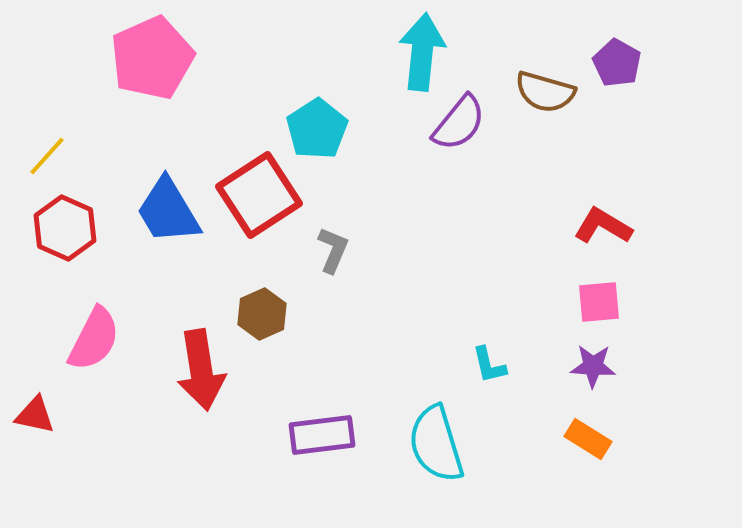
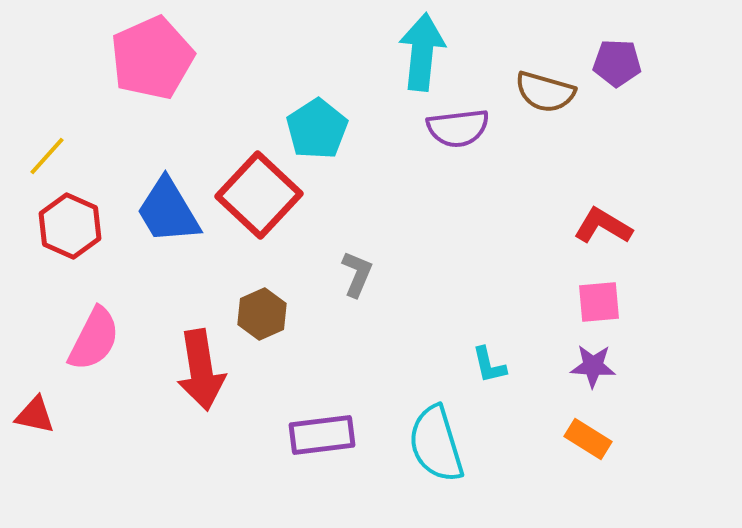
purple pentagon: rotated 27 degrees counterclockwise
purple semicircle: moved 1 px left, 5 px down; rotated 44 degrees clockwise
red square: rotated 14 degrees counterclockwise
red hexagon: moved 5 px right, 2 px up
gray L-shape: moved 24 px right, 24 px down
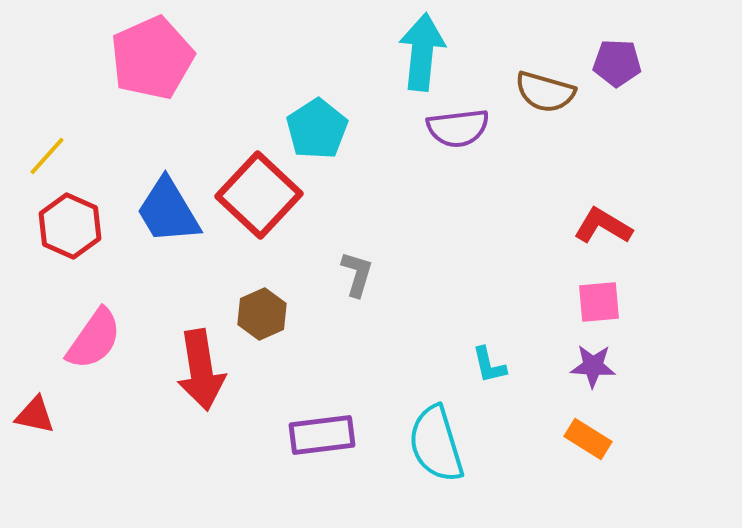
gray L-shape: rotated 6 degrees counterclockwise
pink semicircle: rotated 8 degrees clockwise
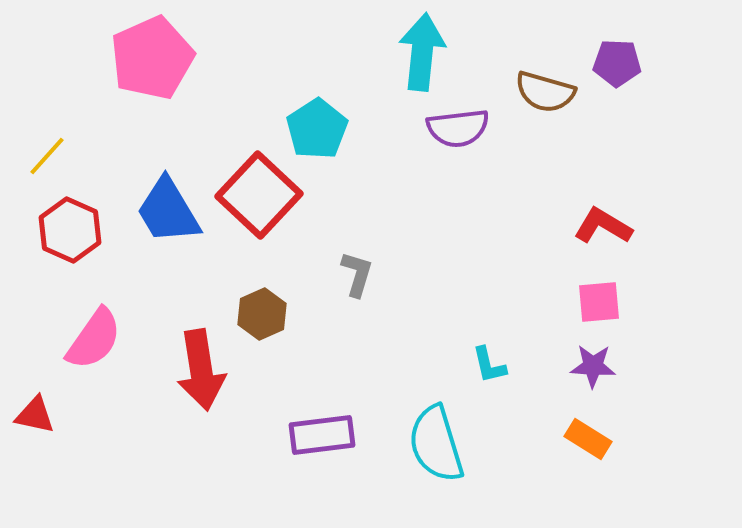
red hexagon: moved 4 px down
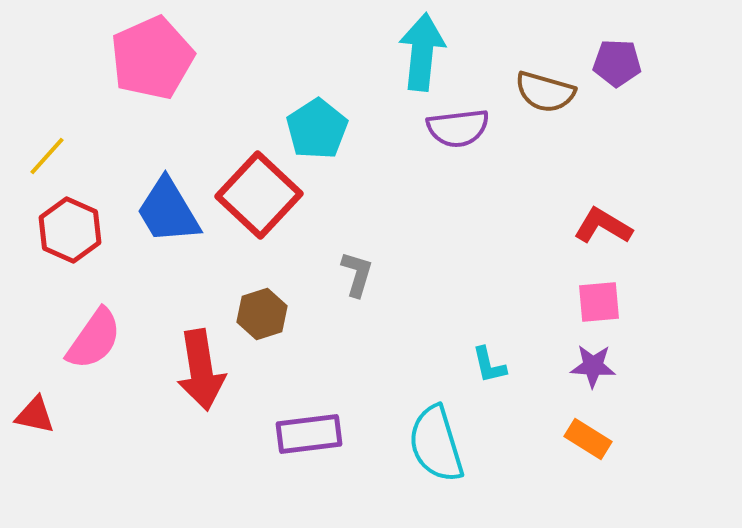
brown hexagon: rotated 6 degrees clockwise
purple rectangle: moved 13 px left, 1 px up
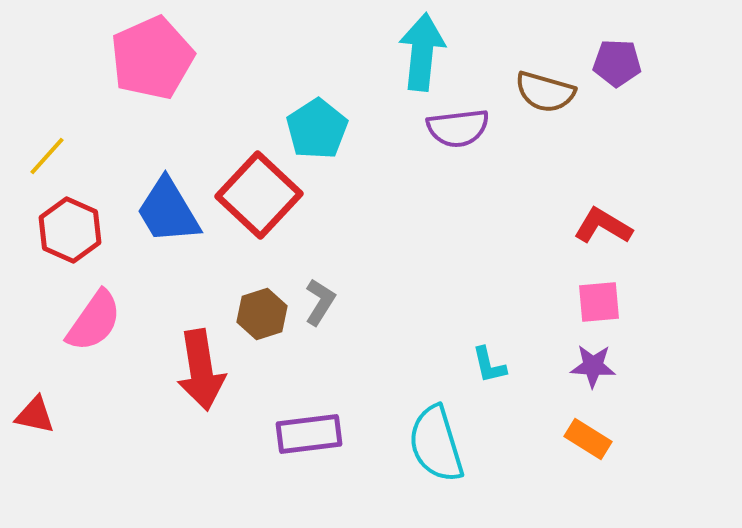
gray L-shape: moved 37 px left, 28 px down; rotated 15 degrees clockwise
pink semicircle: moved 18 px up
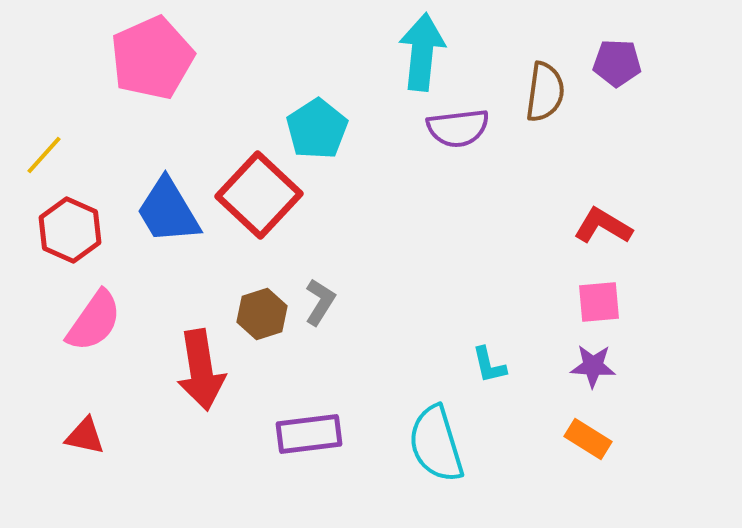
brown semicircle: rotated 98 degrees counterclockwise
yellow line: moved 3 px left, 1 px up
red triangle: moved 50 px right, 21 px down
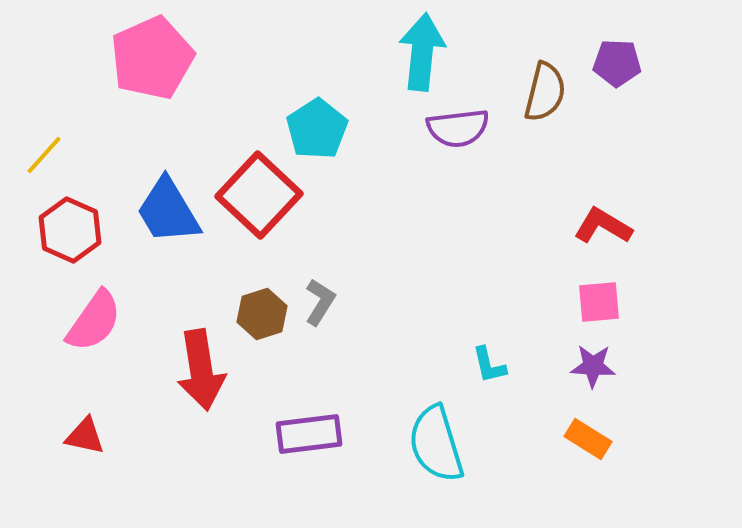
brown semicircle: rotated 6 degrees clockwise
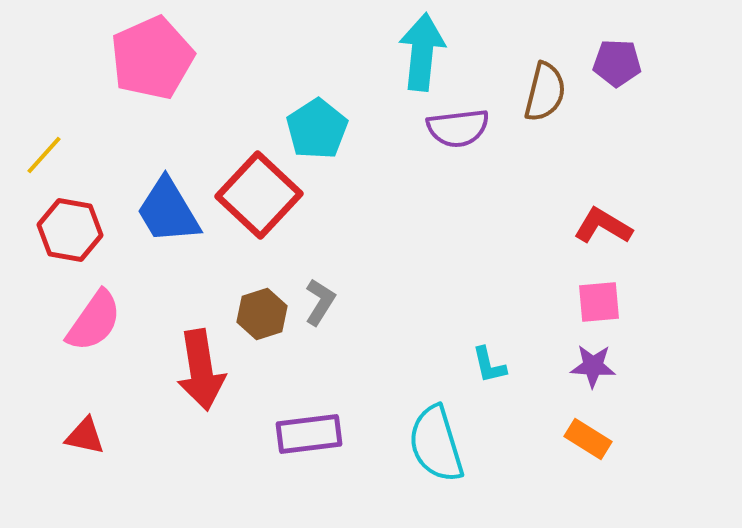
red hexagon: rotated 14 degrees counterclockwise
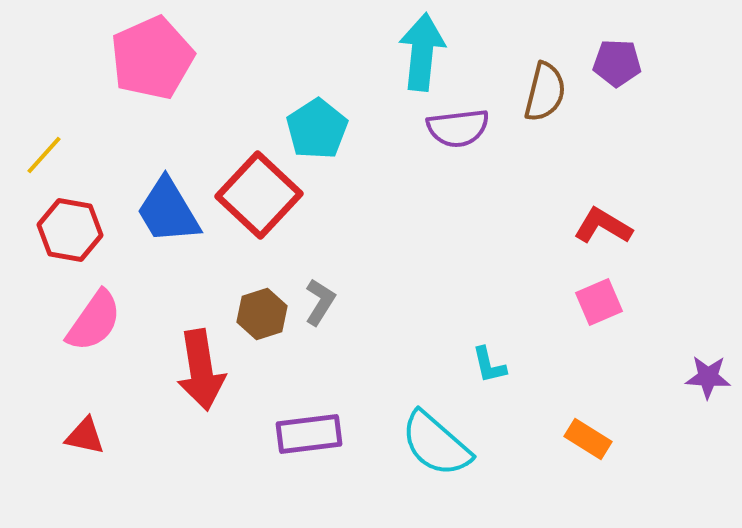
pink square: rotated 18 degrees counterclockwise
purple star: moved 115 px right, 11 px down
cyan semicircle: rotated 32 degrees counterclockwise
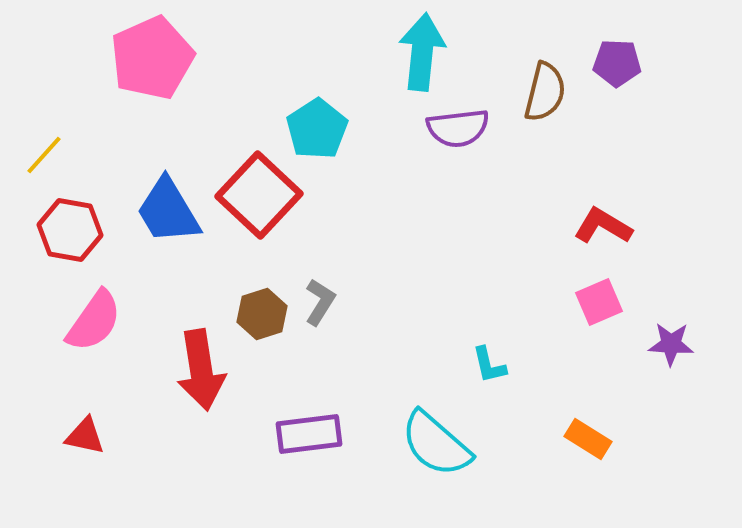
purple star: moved 37 px left, 33 px up
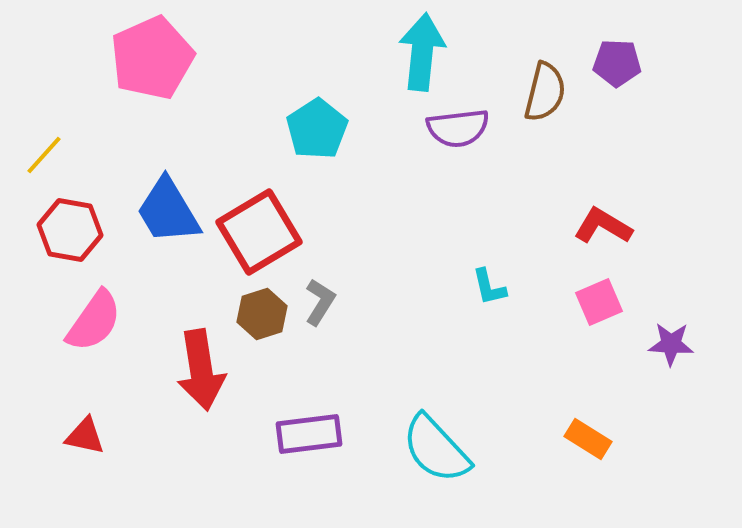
red square: moved 37 px down; rotated 16 degrees clockwise
cyan L-shape: moved 78 px up
cyan semicircle: moved 5 px down; rotated 6 degrees clockwise
